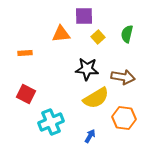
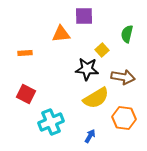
yellow square: moved 4 px right, 13 px down
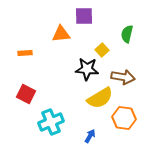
yellow semicircle: moved 4 px right
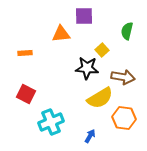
green semicircle: moved 3 px up
black star: moved 1 px up
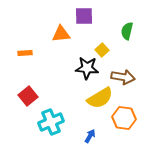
red square: moved 2 px right, 2 px down; rotated 24 degrees clockwise
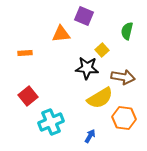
purple square: rotated 24 degrees clockwise
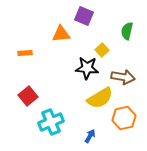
orange hexagon: rotated 20 degrees counterclockwise
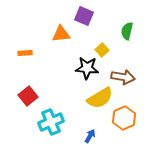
orange hexagon: rotated 10 degrees counterclockwise
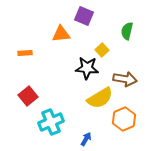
brown arrow: moved 2 px right, 2 px down
orange hexagon: moved 1 px down
blue arrow: moved 4 px left, 3 px down
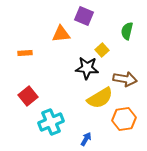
orange hexagon: rotated 15 degrees clockwise
